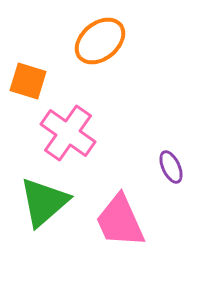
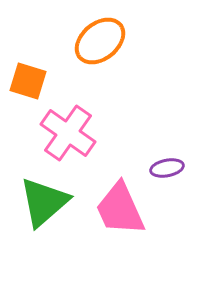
purple ellipse: moved 4 px left, 1 px down; rotated 76 degrees counterclockwise
pink trapezoid: moved 12 px up
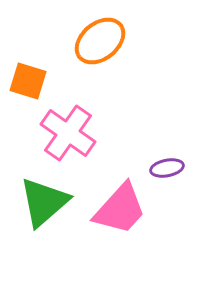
pink trapezoid: rotated 114 degrees counterclockwise
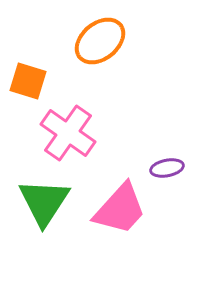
green triangle: rotated 16 degrees counterclockwise
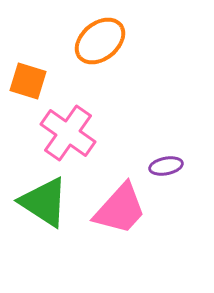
purple ellipse: moved 1 px left, 2 px up
green triangle: rotated 30 degrees counterclockwise
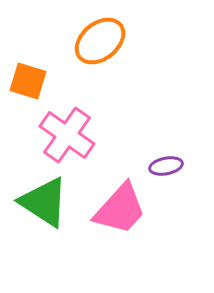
pink cross: moved 1 px left, 2 px down
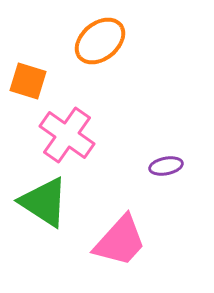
pink trapezoid: moved 32 px down
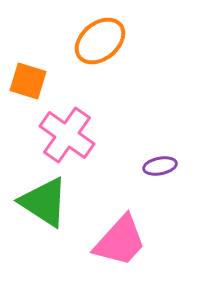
purple ellipse: moved 6 px left
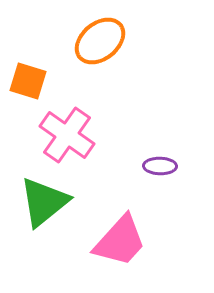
purple ellipse: rotated 12 degrees clockwise
green triangle: rotated 48 degrees clockwise
